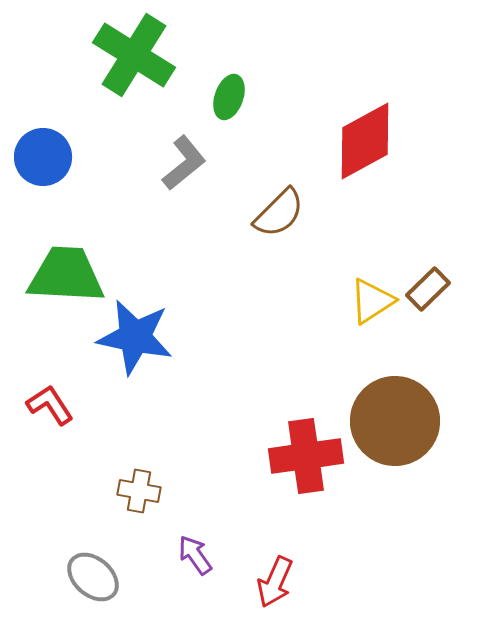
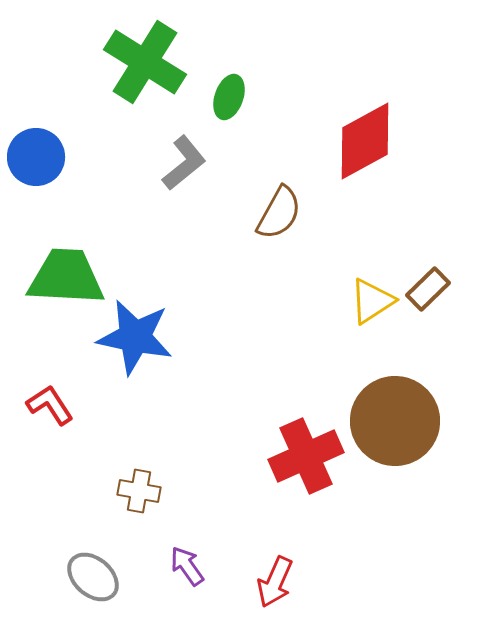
green cross: moved 11 px right, 7 px down
blue circle: moved 7 px left
brown semicircle: rotated 16 degrees counterclockwise
green trapezoid: moved 2 px down
red cross: rotated 16 degrees counterclockwise
purple arrow: moved 8 px left, 11 px down
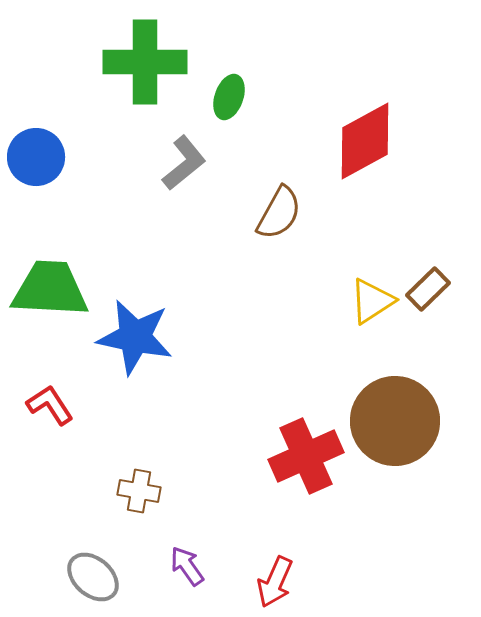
green cross: rotated 32 degrees counterclockwise
green trapezoid: moved 16 px left, 12 px down
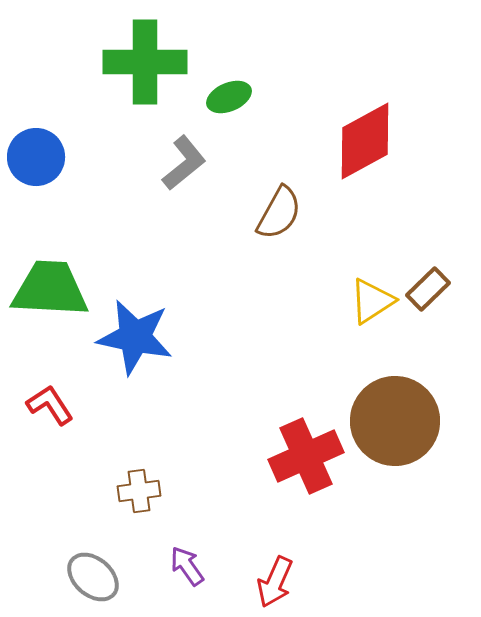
green ellipse: rotated 48 degrees clockwise
brown cross: rotated 18 degrees counterclockwise
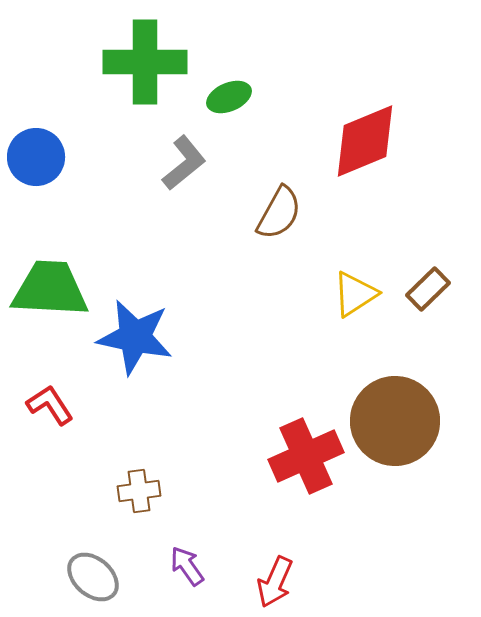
red diamond: rotated 6 degrees clockwise
yellow triangle: moved 17 px left, 7 px up
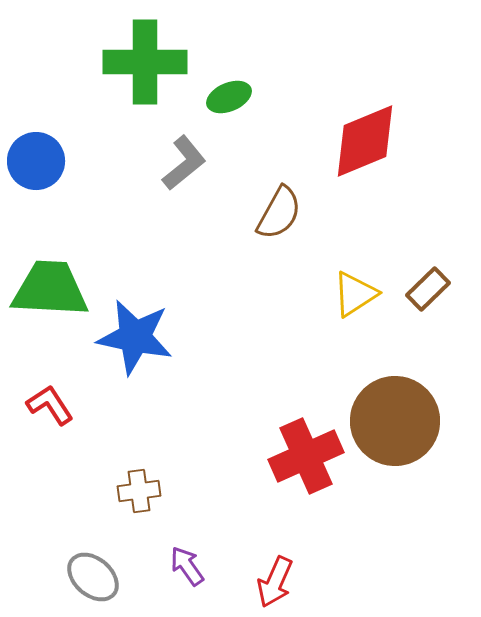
blue circle: moved 4 px down
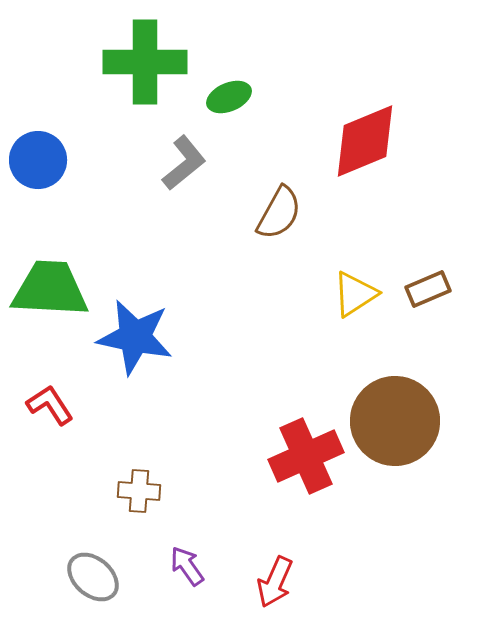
blue circle: moved 2 px right, 1 px up
brown rectangle: rotated 21 degrees clockwise
brown cross: rotated 12 degrees clockwise
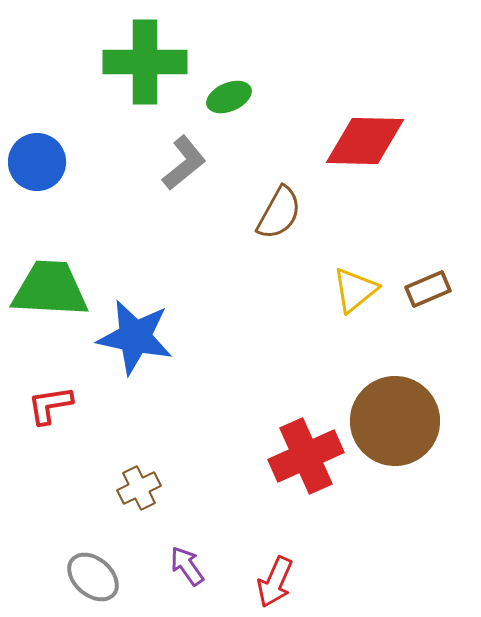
red diamond: rotated 24 degrees clockwise
blue circle: moved 1 px left, 2 px down
yellow triangle: moved 4 px up; rotated 6 degrees counterclockwise
red L-shape: rotated 66 degrees counterclockwise
brown cross: moved 3 px up; rotated 30 degrees counterclockwise
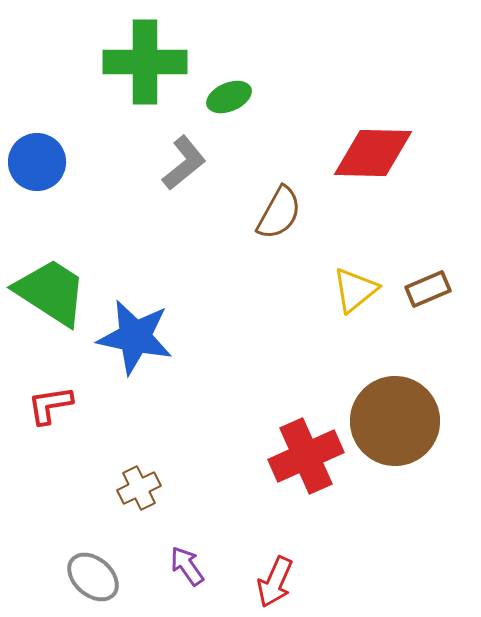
red diamond: moved 8 px right, 12 px down
green trapezoid: moved 1 px right, 3 px down; rotated 30 degrees clockwise
